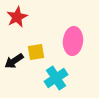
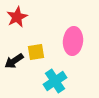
cyan cross: moved 1 px left, 3 px down
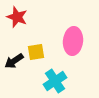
red star: rotated 25 degrees counterclockwise
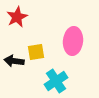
red star: rotated 25 degrees clockwise
black arrow: rotated 42 degrees clockwise
cyan cross: moved 1 px right
